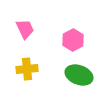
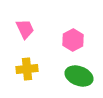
green ellipse: moved 1 px down
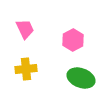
yellow cross: moved 1 px left
green ellipse: moved 2 px right, 2 px down
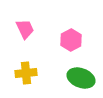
pink hexagon: moved 2 px left
yellow cross: moved 4 px down
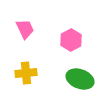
green ellipse: moved 1 px left, 1 px down
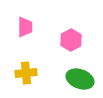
pink trapezoid: moved 2 px up; rotated 25 degrees clockwise
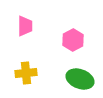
pink trapezoid: moved 1 px up
pink hexagon: moved 2 px right
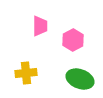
pink trapezoid: moved 15 px right
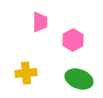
pink trapezoid: moved 4 px up
green ellipse: moved 1 px left
